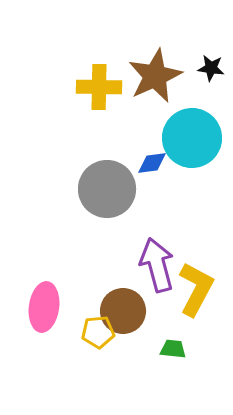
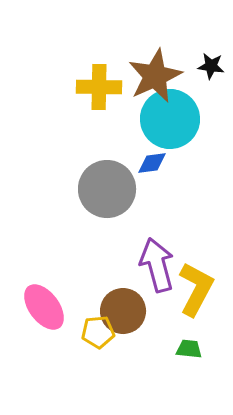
black star: moved 2 px up
cyan circle: moved 22 px left, 19 px up
pink ellipse: rotated 45 degrees counterclockwise
green trapezoid: moved 16 px right
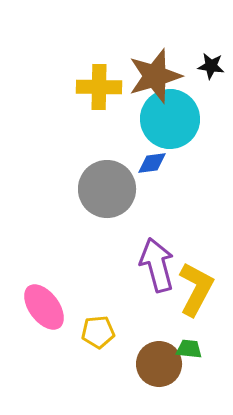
brown star: rotated 8 degrees clockwise
brown circle: moved 36 px right, 53 px down
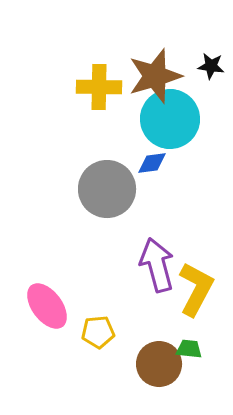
pink ellipse: moved 3 px right, 1 px up
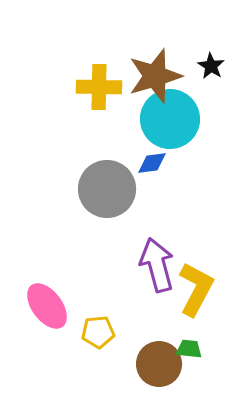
black star: rotated 24 degrees clockwise
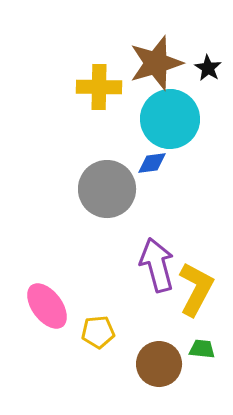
black star: moved 3 px left, 2 px down
brown star: moved 1 px right, 13 px up
green trapezoid: moved 13 px right
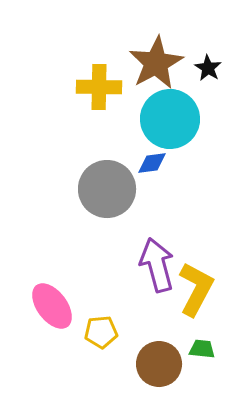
brown star: rotated 12 degrees counterclockwise
pink ellipse: moved 5 px right
yellow pentagon: moved 3 px right
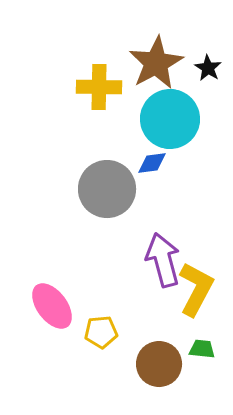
purple arrow: moved 6 px right, 5 px up
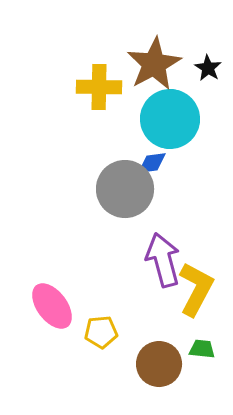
brown star: moved 2 px left, 1 px down
gray circle: moved 18 px right
